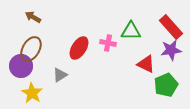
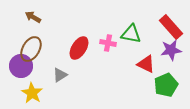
green triangle: moved 3 px down; rotated 10 degrees clockwise
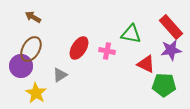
pink cross: moved 1 px left, 8 px down
green pentagon: moved 2 px left; rotated 25 degrees clockwise
yellow star: moved 4 px right
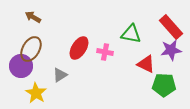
pink cross: moved 2 px left, 1 px down
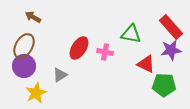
brown ellipse: moved 7 px left, 3 px up
purple circle: moved 3 px right
yellow star: rotated 15 degrees clockwise
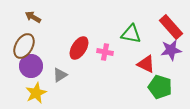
purple circle: moved 7 px right
green pentagon: moved 4 px left, 2 px down; rotated 15 degrees clockwise
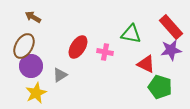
red ellipse: moved 1 px left, 1 px up
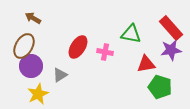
brown arrow: moved 1 px down
red rectangle: moved 1 px down
red triangle: rotated 36 degrees counterclockwise
yellow star: moved 2 px right, 1 px down
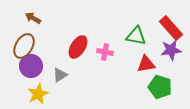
green triangle: moved 5 px right, 2 px down
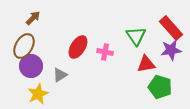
brown arrow: rotated 105 degrees clockwise
green triangle: rotated 45 degrees clockwise
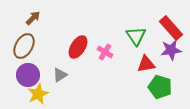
pink cross: rotated 21 degrees clockwise
purple circle: moved 3 px left, 9 px down
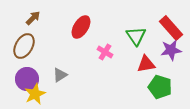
red ellipse: moved 3 px right, 20 px up
purple circle: moved 1 px left, 4 px down
yellow star: moved 3 px left
